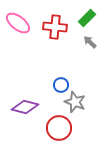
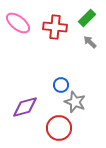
purple diamond: rotated 28 degrees counterclockwise
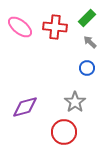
pink ellipse: moved 2 px right, 4 px down
blue circle: moved 26 px right, 17 px up
gray star: rotated 15 degrees clockwise
red circle: moved 5 px right, 4 px down
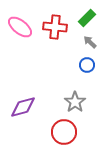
blue circle: moved 3 px up
purple diamond: moved 2 px left
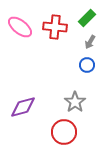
gray arrow: rotated 104 degrees counterclockwise
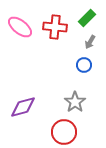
blue circle: moved 3 px left
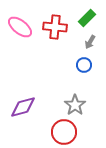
gray star: moved 3 px down
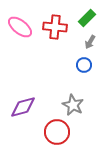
gray star: moved 2 px left; rotated 10 degrees counterclockwise
red circle: moved 7 px left
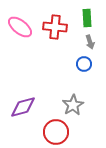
green rectangle: rotated 48 degrees counterclockwise
gray arrow: rotated 48 degrees counterclockwise
blue circle: moved 1 px up
gray star: rotated 15 degrees clockwise
red circle: moved 1 px left
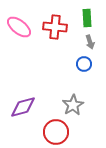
pink ellipse: moved 1 px left
